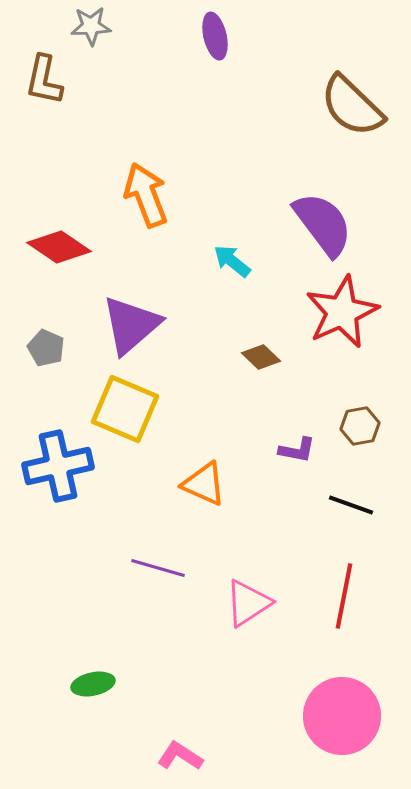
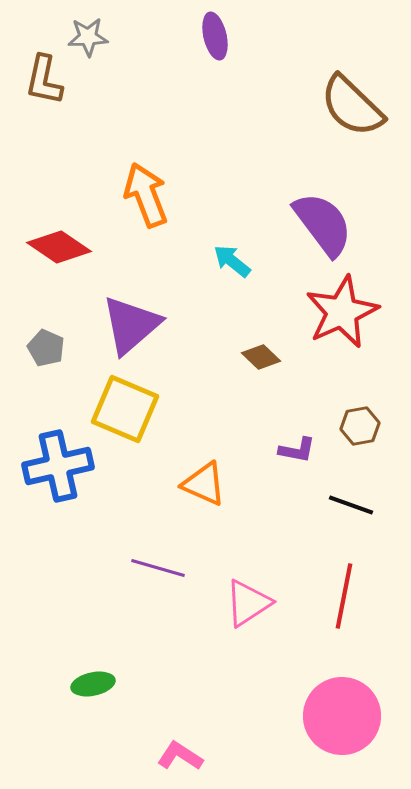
gray star: moved 3 px left, 11 px down
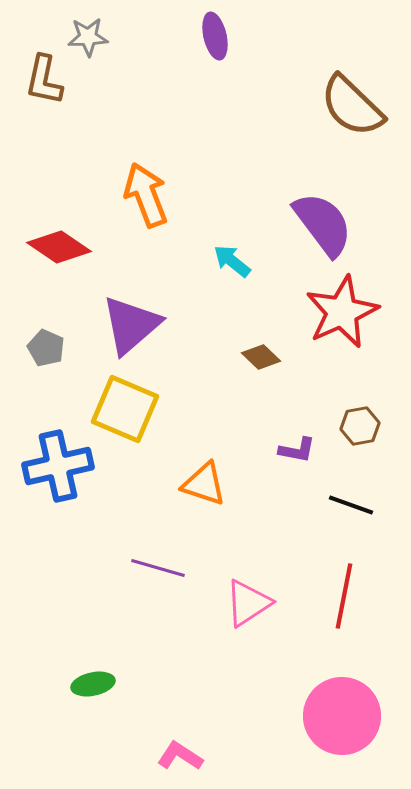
orange triangle: rotated 6 degrees counterclockwise
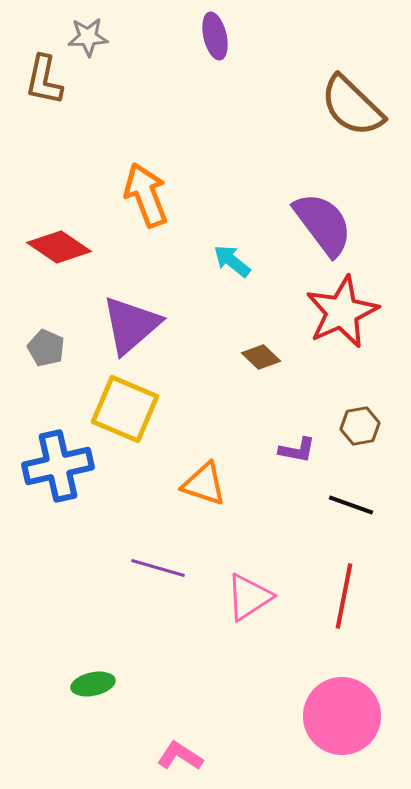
pink triangle: moved 1 px right, 6 px up
